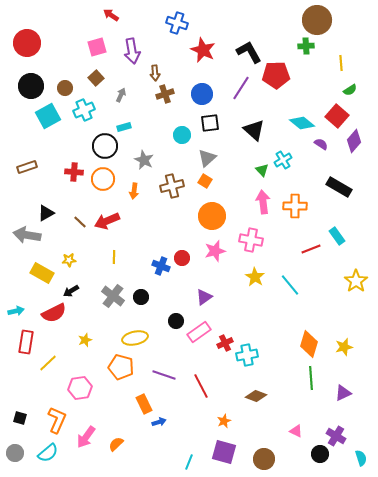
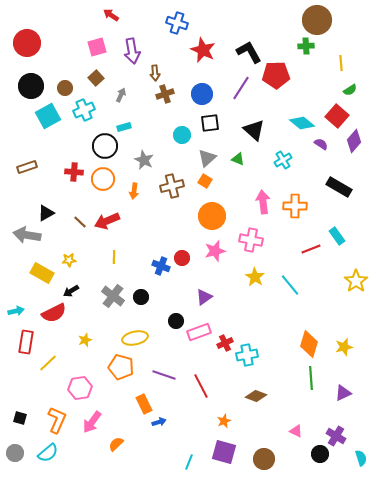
green triangle at (262, 170): moved 24 px left, 11 px up; rotated 24 degrees counterclockwise
pink rectangle at (199, 332): rotated 15 degrees clockwise
pink arrow at (86, 437): moved 6 px right, 15 px up
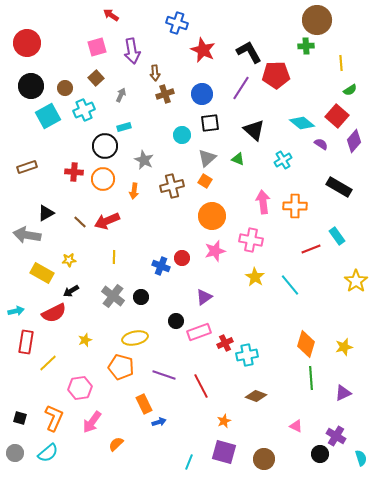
orange diamond at (309, 344): moved 3 px left
orange L-shape at (57, 420): moved 3 px left, 2 px up
pink triangle at (296, 431): moved 5 px up
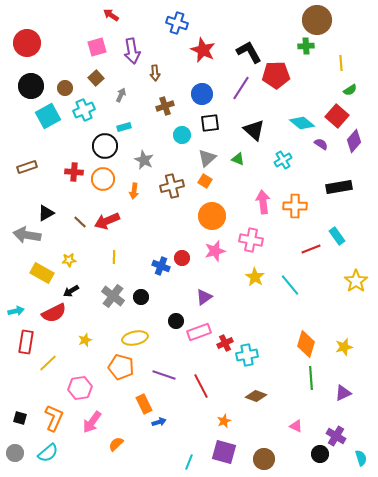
brown cross at (165, 94): moved 12 px down
black rectangle at (339, 187): rotated 40 degrees counterclockwise
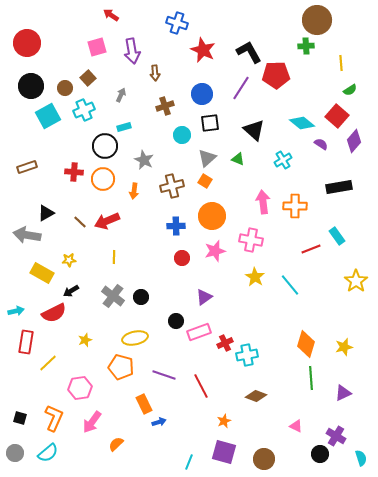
brown square at (96, 78): moved 8 px left
blue cross at (161, 266): moved 15 px right, 40 px up; rotated 24 degrees counterclockwise
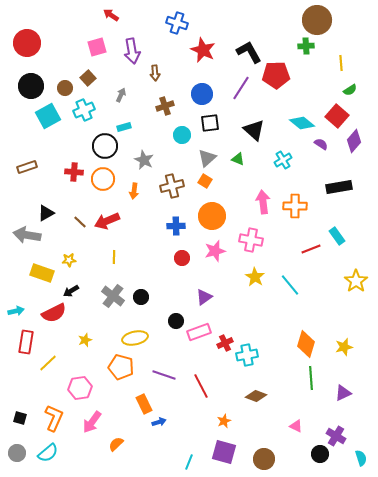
yellow rectangle at (42, 273): rotated 10 degrees counterclockwise
gray circle at (15, 453): moved 2 px right
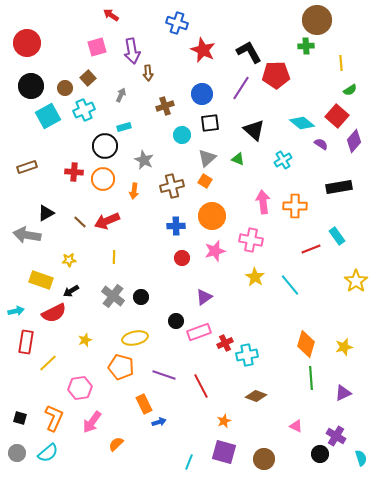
brown arrow at (155, 73): moved 7 px left
yellow rectangle at (42, 273): moved 1 px left, 7 px down
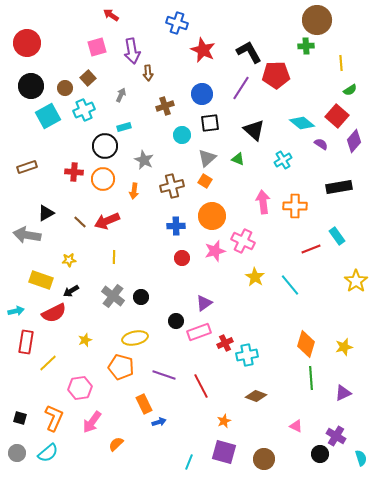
pink cross at (251, 240): moved 8 px left, 1 px down; rotated 15 degrees clockwise
purple triangle at (204, 297): moved 6 px down
